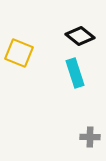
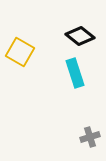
yellow square: moved 1 px right, 1 px up; rotated 8 degrees clockwise
gray cross: rotated 18 degrees counterclockwise
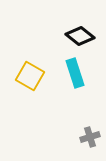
yellow square: moved 10 px right, 24 px down
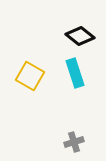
gray cross: moved 16 px left, 5 px down
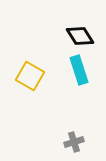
black diamond: rotated 20 degrees clockwise
cyan rectangle: moved 4 px right, 3 px up
